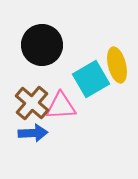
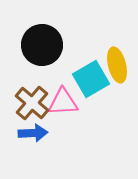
pink triangle: moved 2 px right, 4 px up
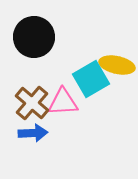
black circle: moved 8 px left, 8 px up
yellow ellipse: rotated 64 degrees counterclockwise
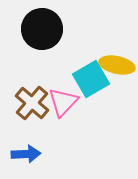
black circle: moved 8 px right, 8 px up
pink triangle: rotated 44 degrees counterclockwise
blue arrow: moved 7 px left, 21 px down
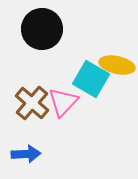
cyan square: rotated 30 degrees counterclockwise
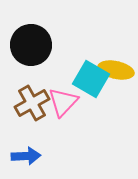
black circle: moved 11 px left, 16 px down
yellow ellipse: moved 1 px left, 5 px down
brown cross: rotated 20 degrees clockwise
blue arrow: moved 2 px down
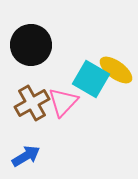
yellow ellipse: rotated 24 degrees clockwise
blue arrow: rotated 28 degrees counterclockwise
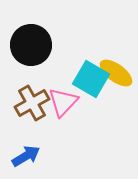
yellow ellipse: moved 3 px down
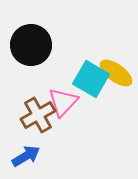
brown cross: moved 6 px right, 12 px down
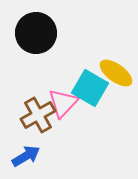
black circle: moved 5 px right, 12 px up
cyan square: moved 1 px left, 9 px down
pink triangle: moved 1 px down
